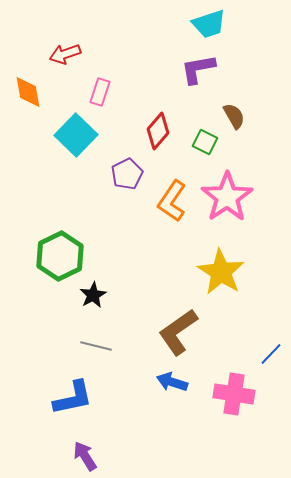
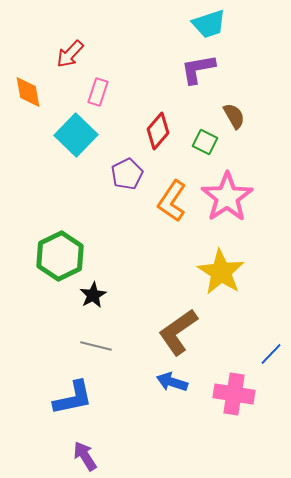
red arrow: moved 5 px right; rotated 28 degrees counterclockwise
pink rectangle: moved 2 px left
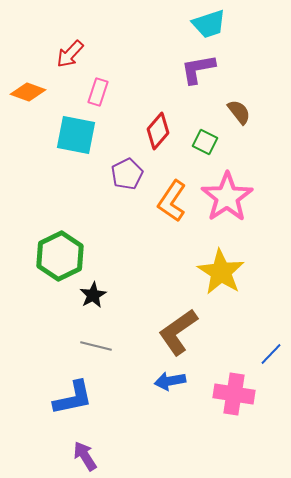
orange diamond: rotated 60 degrees counterclockwise
brown semicircle: moved 5 px right, 4 px up; rotated 8 degrees counterclockwise
cyan square: rotated 33 degrees counterclockwise
blue arrow: moved 2 px left, 1 px up; rotated 28 degrees counterclockwise
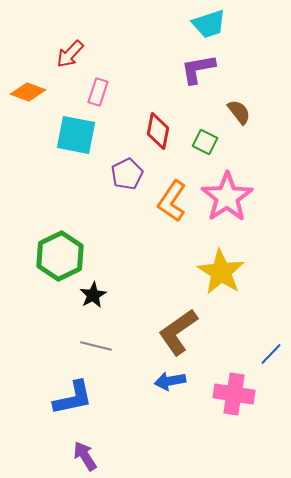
red diamond: rotated 30 degrees counterclockwise
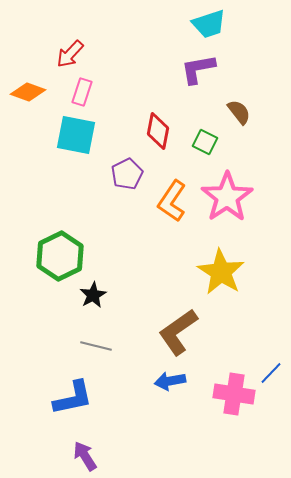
pink rectangle: moved 16 px left
blue line: moved 19 px down
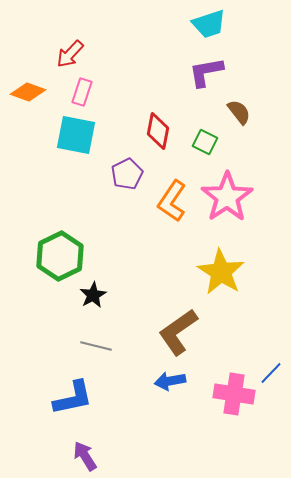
purple L-shape: moved 8 px right, 3 px down
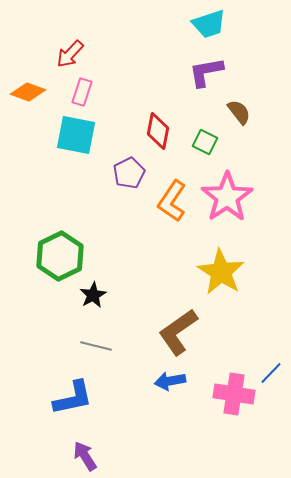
purple pentagon: moved 2 px right, 1 px up
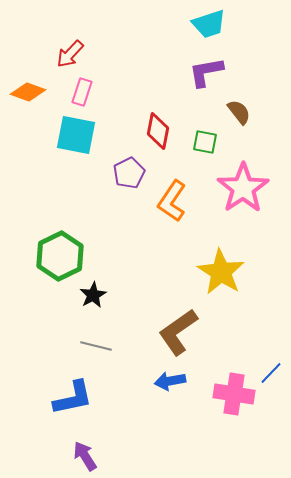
green square: rotated 15 degrees counterclockwise
pink star: moved 16 px right, 9 px up
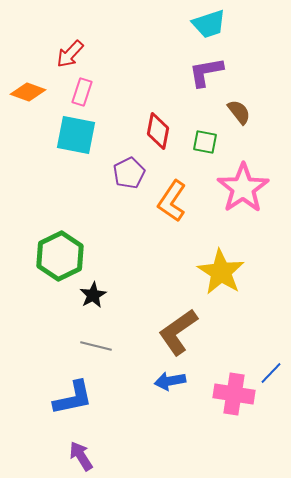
purple arrow: moved 4 px left
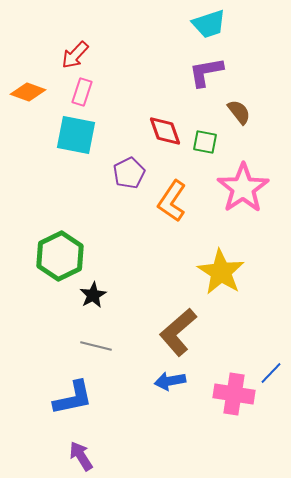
red arrow: moved 5 px right, 1 px down
red diamond: moved 7 px right; rotated 30 degrees counterclockwise
brown L-shape: rotated 6 degrees counterclockwise
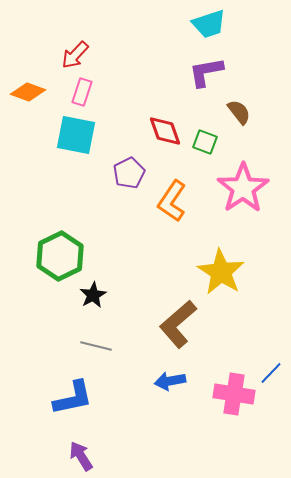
green square: rotated 10 degrees clockwise
brown L-shape: moved 8 px up
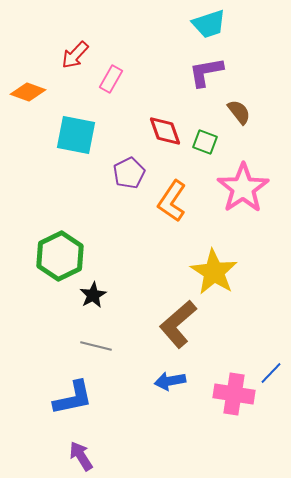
pink rectangle: moved 29 px right, 13 px up; rotated 12 degrees clockwise
yellow star: moved 7 px left
